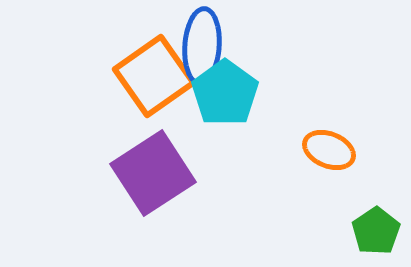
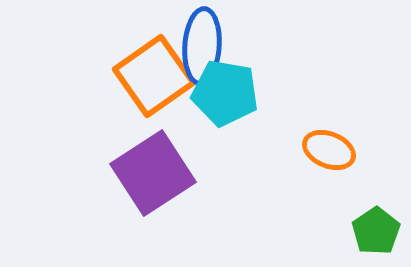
cyan pentagon: rotated 26 degrees counterclockwise
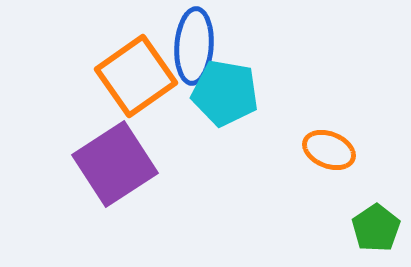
blue ellipse: moved 8 px left
orange square: moved 18 px left
purple square: moved 38 px left, 9 px up
green pentagon: moved 3 px up
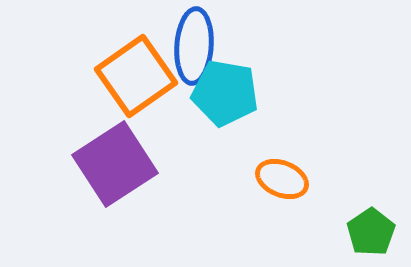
orange ellipse: moved 47 px left, 29 px down
green pentagon: moved 5 px left, 4 px down
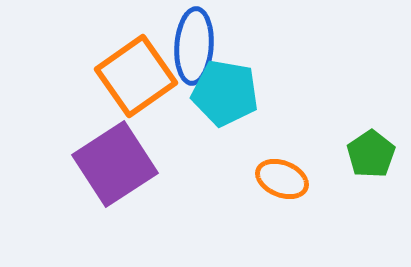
green pentagon: moved 78 px up
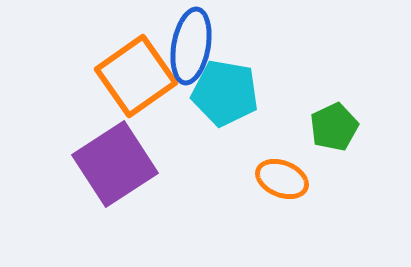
blue ellipse: moved 3 px left; rotated 6 degrees clockwise
green pentagon: moved 37 px left, 27 px up; rotated 9 degrees clockwise
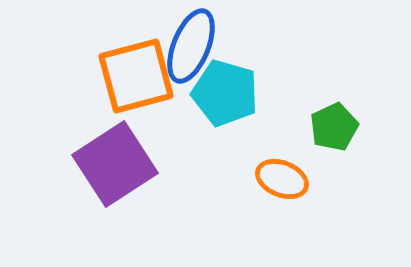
blue ellipse: rotated 12 degrees clockwise
orange square: rotated 20 degrees clockwise
cyan pentagon: rotated 6 degrees clockwise
